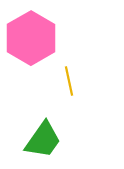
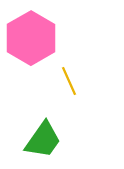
yellow line: rotated 12 degrees counterclockwise
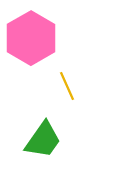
yellow line: moved 2 px left, 5 px down
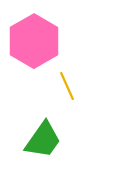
pink hexagon: moved 3 px right, 3 px down
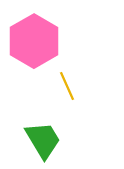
green trapezoid: rotated 66 degrees counterclockwise
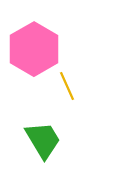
pink hexagon: moved 8 px down
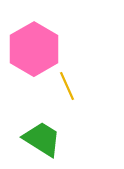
green trapezoid: moved 1 px left, 1 px up; rotated 27 degrees counterclockwise
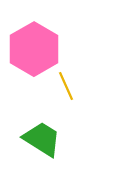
yellow line: moved 1 px left
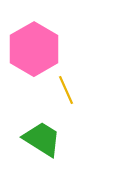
yellow line: moved 4 px down
